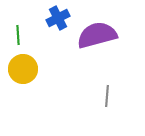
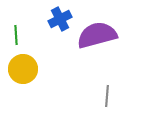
blue cross: moved 2 px right, 1 px down
green line: moved 2 px left
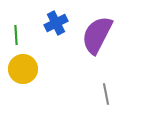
blue cross: moved 4 px left, 4 px down
purple semicircle: rotated 48 degrees counterclockwise
gray line: moved 1 px left, 2 px up; rotated 15 degrees counterclockwise
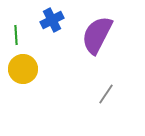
blue cross: moved 4 px left, 3 px up
gray line: rotated 45 degrees clockwise
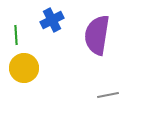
purple semicircle: rotated 18 degrees counterclockwise
yellow circle: moved 1 px right, 1 px up
gray line: moved 2 px right, 1 px down; rotated 45 degrees clockwise
